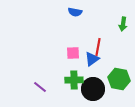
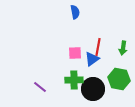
blue semicircle: rotated 112 degrees counterclockwise
green arrow: moved 24 px down
pink square: moved 2 px right
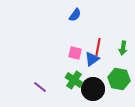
blue semicircle: moved 3 px down; rotated 48 degrees clockwise
pink square: rotated 16 degrees clockwise
green cross: rotated 36 degrees clockwise
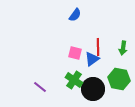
red line: rotated 12 degrees counterclockwise
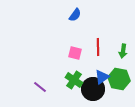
green arrow: moved 3 px down
blue triangle: moved 10 px right, 18 px down
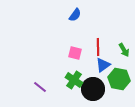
green arrow: moved 1 px right, 1 px up; rotated 40 degrees counterclockwise
blue triangle: moved 1 px right, 12 px up
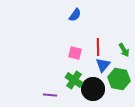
blue triangle: rotated 14 degrees counterclockwise
purple line: moved 10 px right, 8 px down; rotated 32 degrees counterclockwise
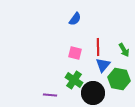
blue semicircle: moved 4 px down
black circle: moved 4 px down
